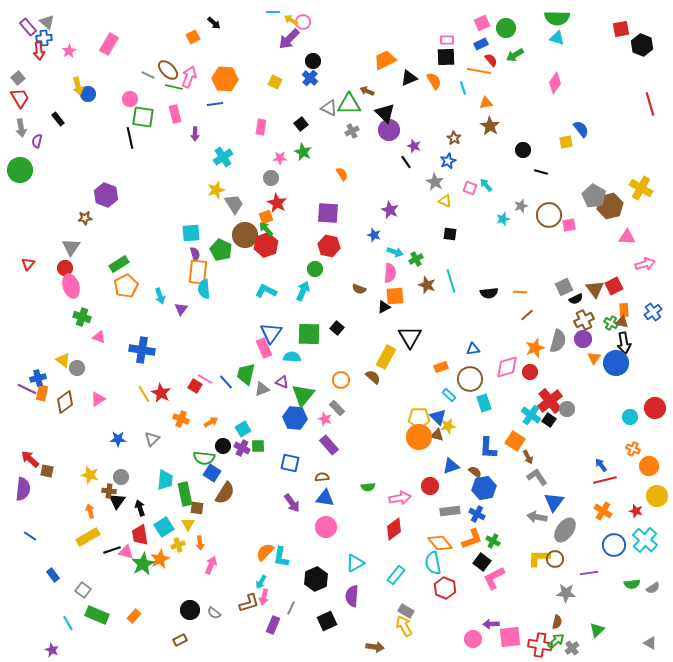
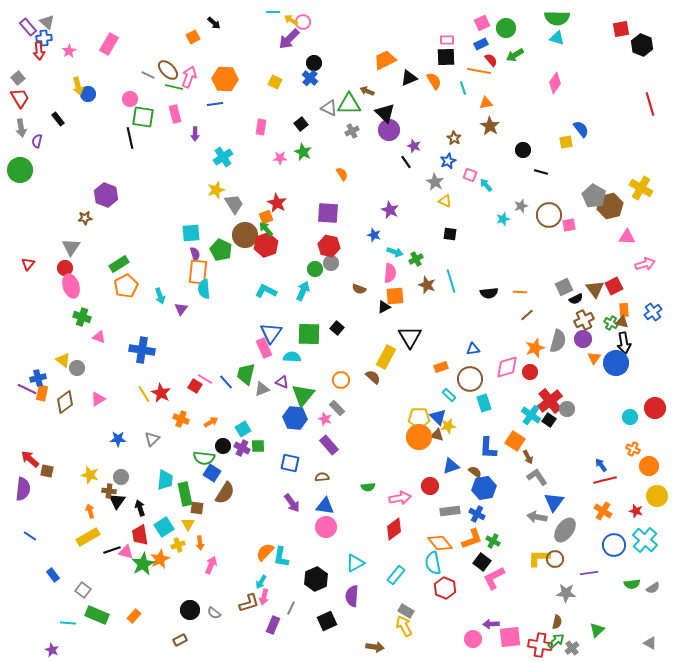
black circle at (313, 61): moved 1 px right, 2 px down
gray circle at (271, 178): moved 60 px right, 85 px down
pink square at (470, 188): moved 13 px up
blue triangle at (325, 498): moved 8 px down
cyan line at (68, 623): rotated 56 degrees counterclockwise
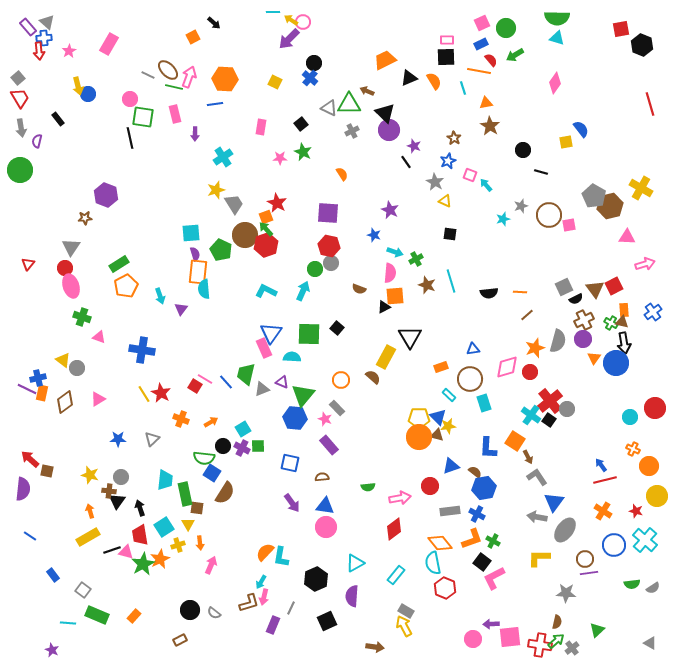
brown circle at (555, 559): moved 30 px right
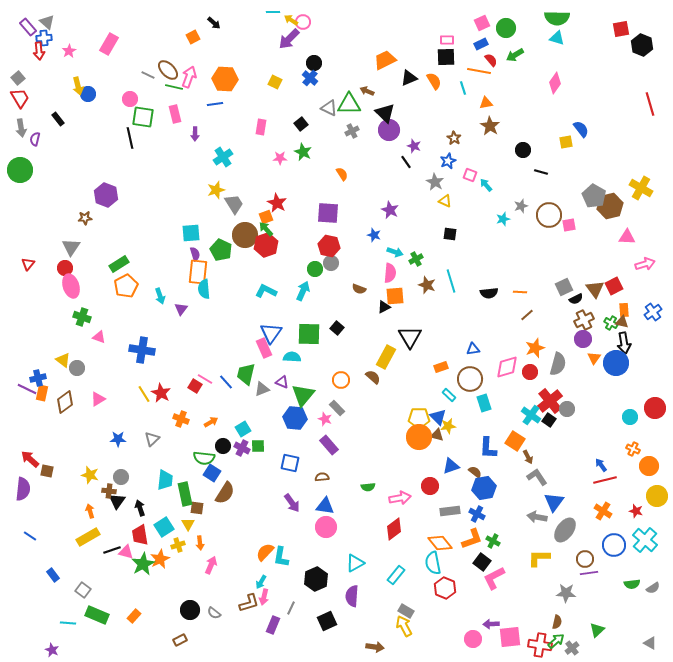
purple semicircle at (37, 141): moved 2 px left, 2 px up
gray semicircle at (558, 341): moved 23 px down
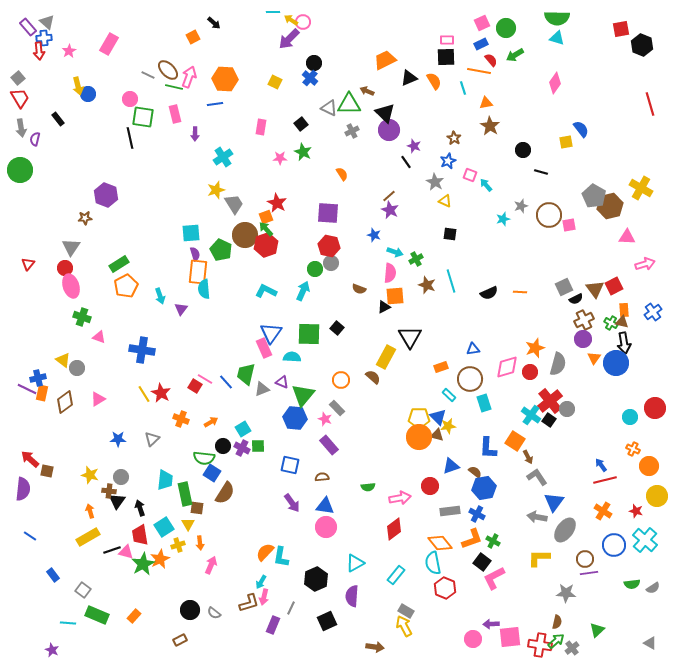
black semicircle at (489, 293): rotated 18 degrees counterclockwise
brown line at (527, 315): moved 138 px left, 119 px up
blue square at (290, 463): moved 2 px down
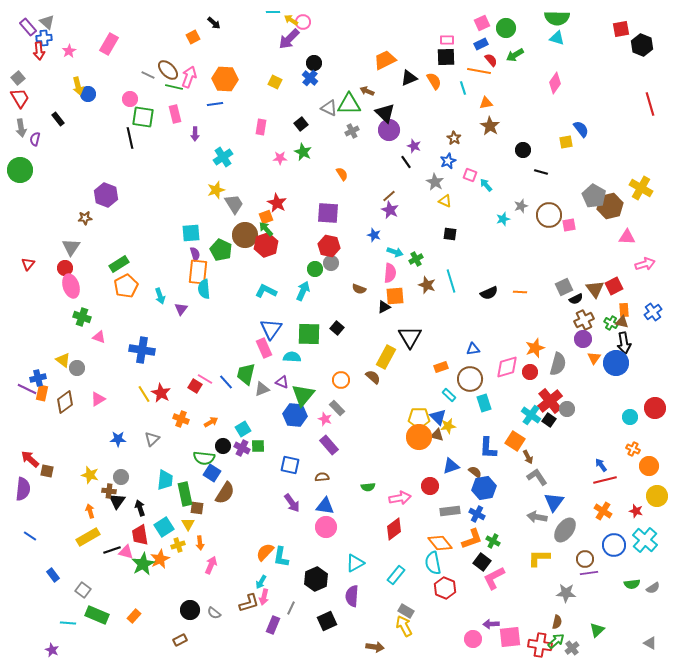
blue triangle at (271, 333): moved 4 px up
blue hexagon at (295, 418): moved 3 px up
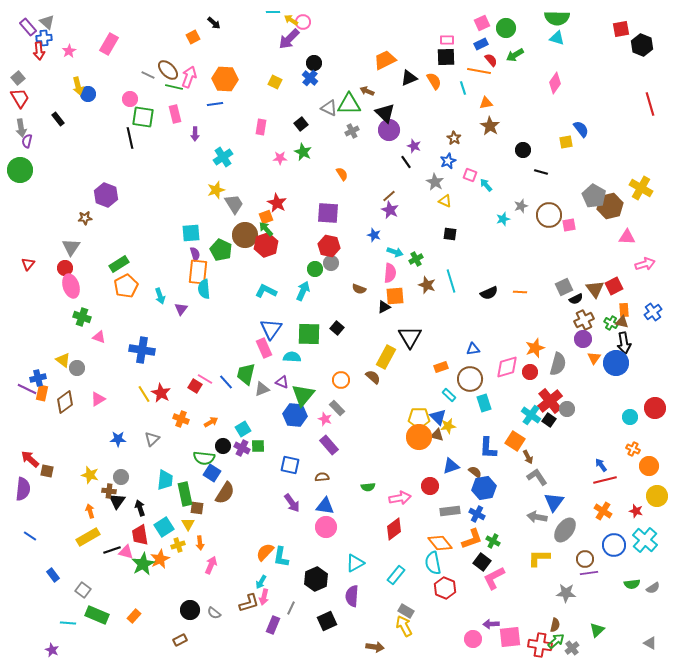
purple semicircle at (35, 139): moved 8 px left, 2 px down
brown semicircle at (557, 622): moved 2 px left, 3 px down
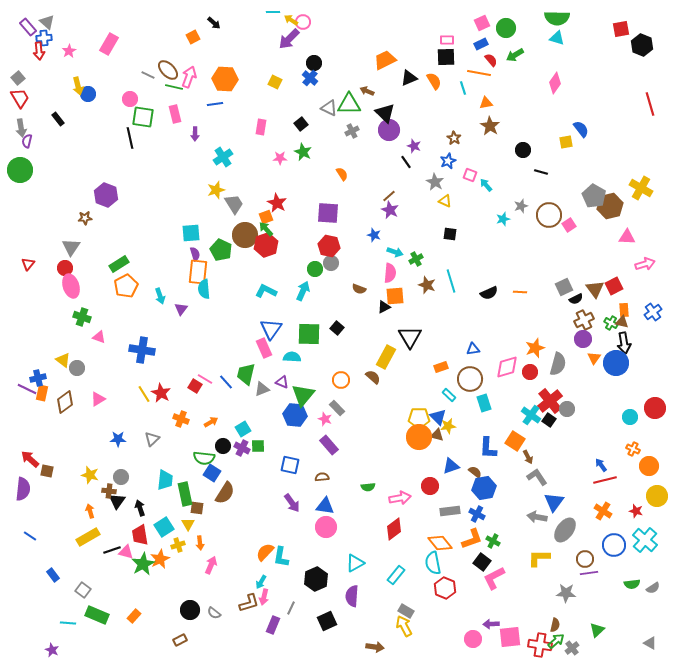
orange line at (479, 71): moved 2 px down
pink square at (569, 225): rotated 24 degrees counterclockwise
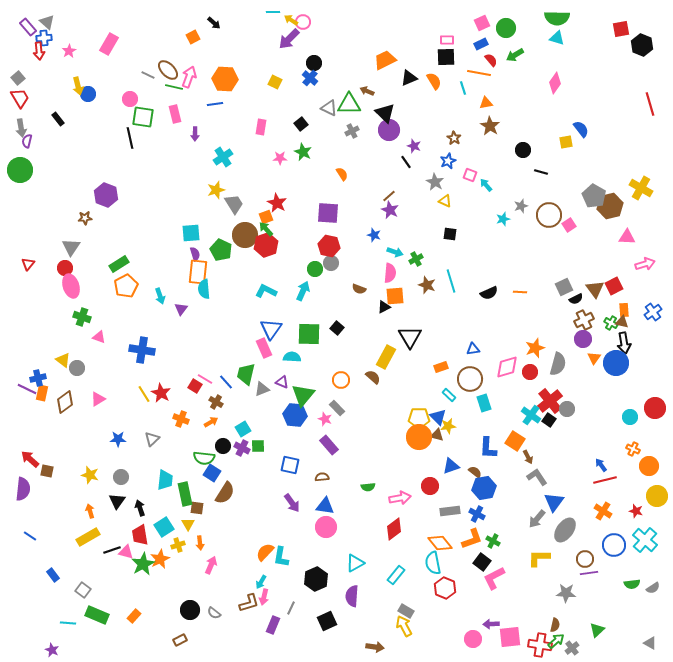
brown cross at (109, 491): moved 107 px right, 89 px up; rotated 24 degrees clockwise
gray arrow at (537, 517): moved 2 px down; rotated 60 degrees counterclockwise
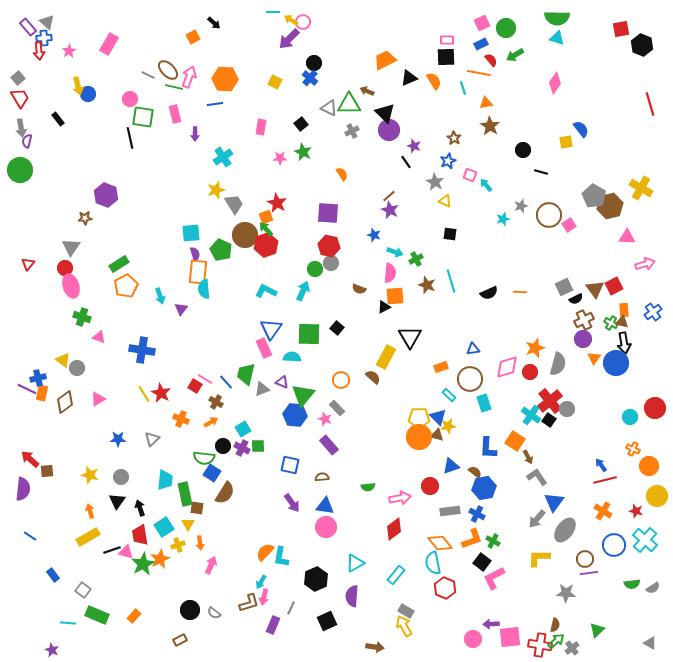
brown square at (47, 471): rotated 16 degrees counterclockwise
